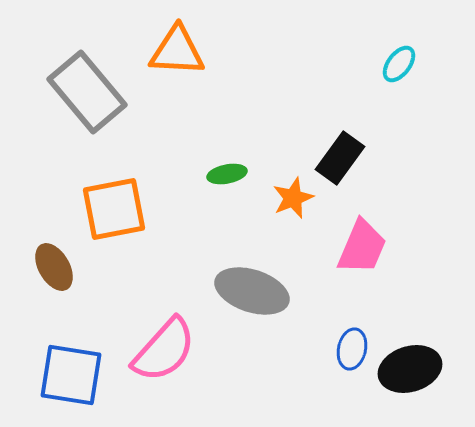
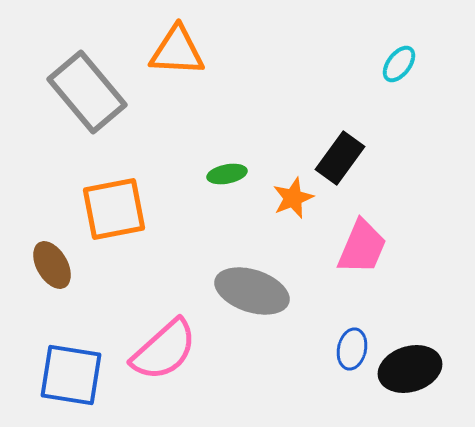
brown ellipse: moved 2 px left, 2 px up
pink semicircle: rotated 6 degrees clockwise
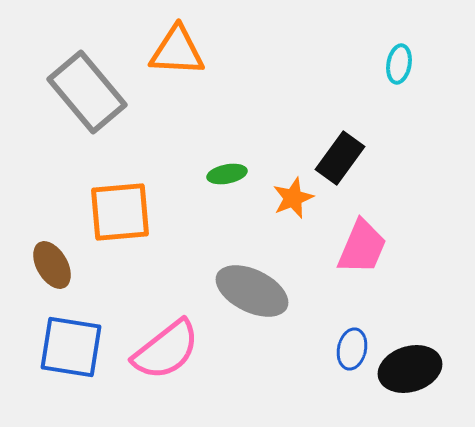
cyan ellipse: rotated 27 degrees counterclockwise
orange square: moved 6 px right, 3 px down; rotated 6 degrees clockwise
gray ellipse: rotated 8 degrees clockwise
pink semicircle: moved 2 px right; rotated 4 degrees clockwise
blue square: moved 28 px up
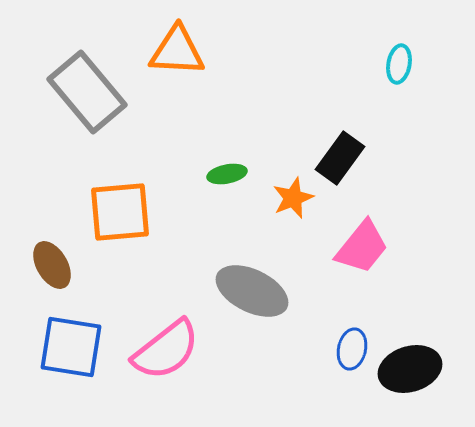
pink trapezoid: rotated 16 degrees clockwise
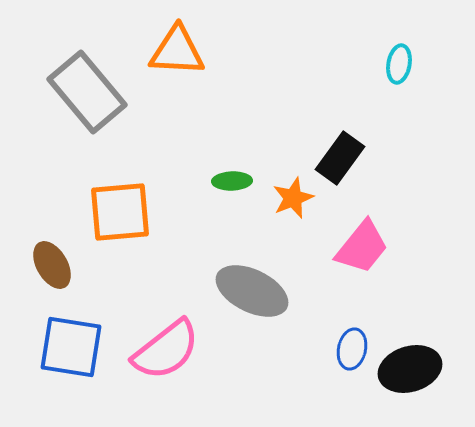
green ellipse: moved 5 px right, 7 px down; rotated 9 degrees clockwise
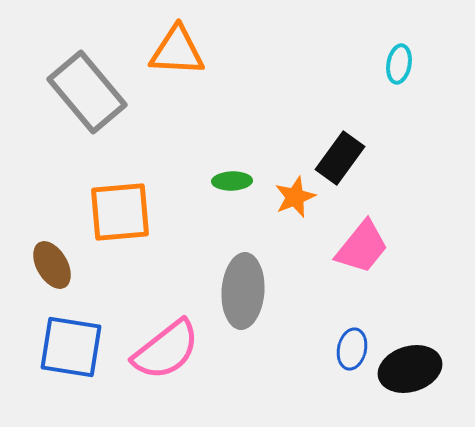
orange star: moved 2 px right, 1 px up
gray ellipse: moved 9 px left; rotated 68 degrees clockwise
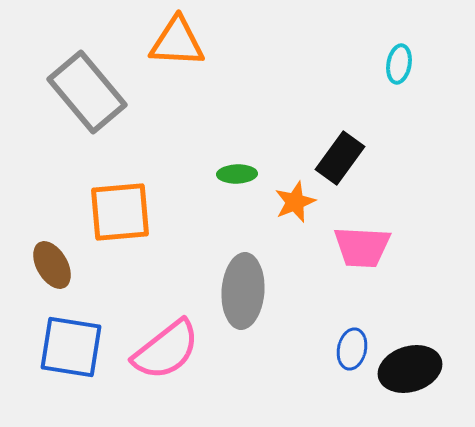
orange triangle: moved 9 px up
green ellipse: moved 5 px right, 7 px up
orange star: moved 5 px down
pink trapezoid: rotated 54 degrees clockwise
